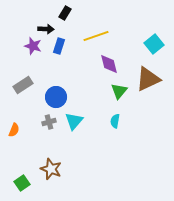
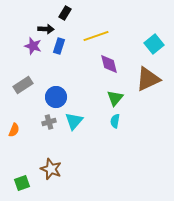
green triangle: moved 4 px left, 7 px down
green square: rotated 14 degrees clockwise
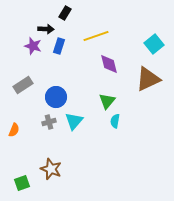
green triangle: moved 8 px left, 3 px down
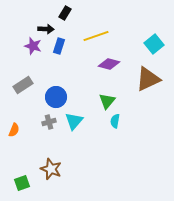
purple diamond: rotated 60 degrees counterclockwise
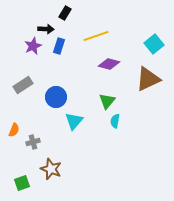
purple star: rotated 30 degrees clockwise
gray cross: moved 16 px left, 20 px down
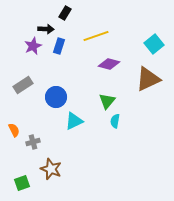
cyan triangle: rotated 24 degrees clockwise
orange semicircle: rotated 48 degrees counterclockwise
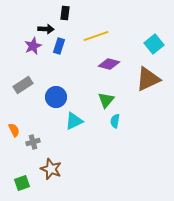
black rectangle: rotated 24 degrees counterclockwise
green triangle: moved 1 px left, 1 px up
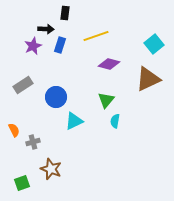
blue rectangle: moved 1 px right, 1 px up
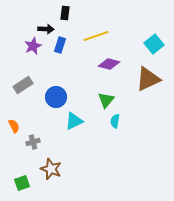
orange semicircle: moved 4 px up
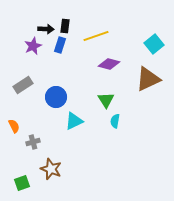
black rectangle: moved 13 px down
green triangle: rotated 12 degrees counterclockwise
